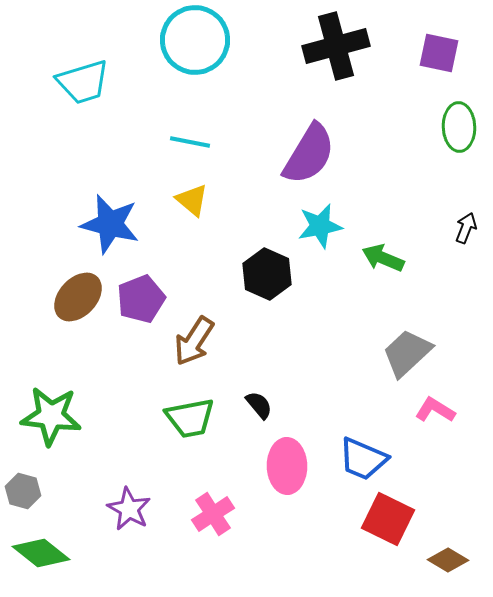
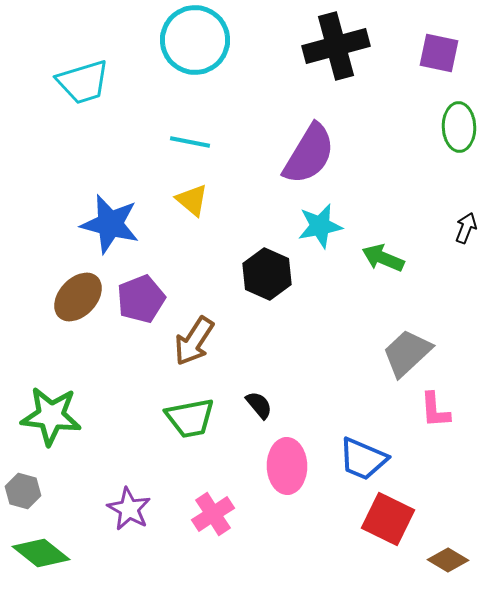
pink L-shape: rotated 126 degrees counterclockwise
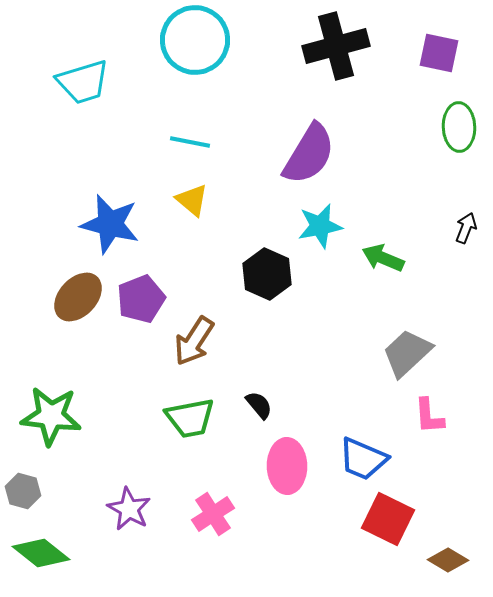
pink L-shape: moved 6 px left, 6 px down
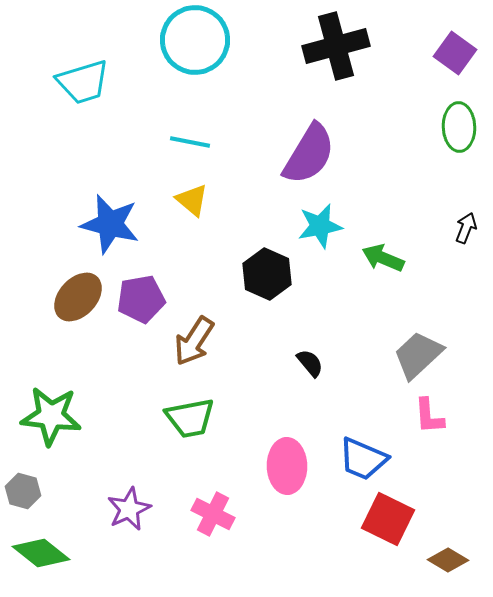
purple square: moved 16 px right; rotated 24 degrees clockwise
purple pentagon: rotated 12 degrees clockwise
gray trapezoid: moved 11 px right, 2 px down
black semicircle: moved 51 px right, 42 px up
purple star: rotated 18 degrees clockwise
pink cross: rotated 30 degrees counterclockwise
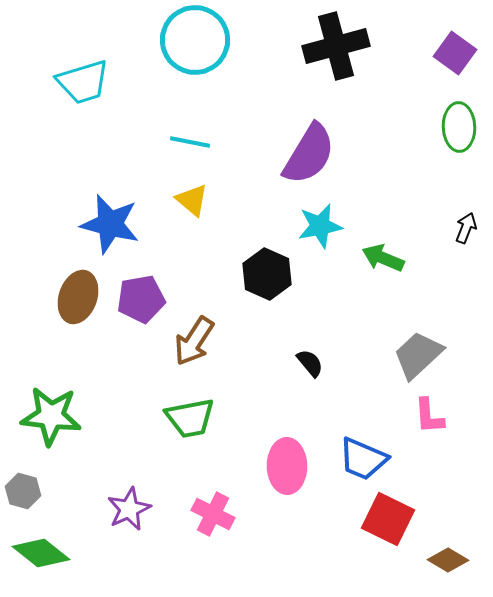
brown ellipse: rotated 24 degrees counterclockwise
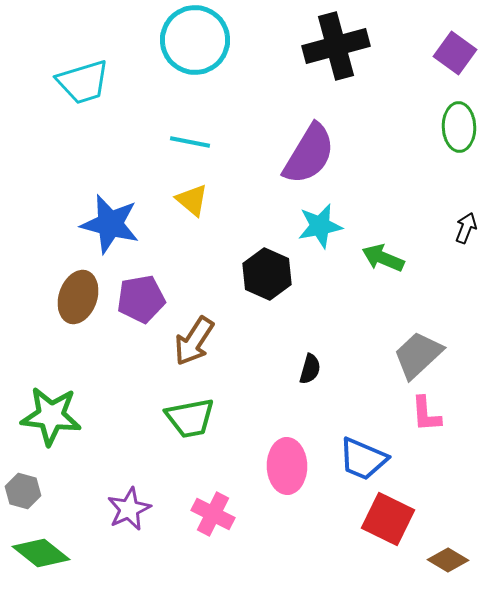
black semicircle: moved 6 px down; rotated 56 degrees clockwise
pink L-shape: moved 3 px left, 2 px up
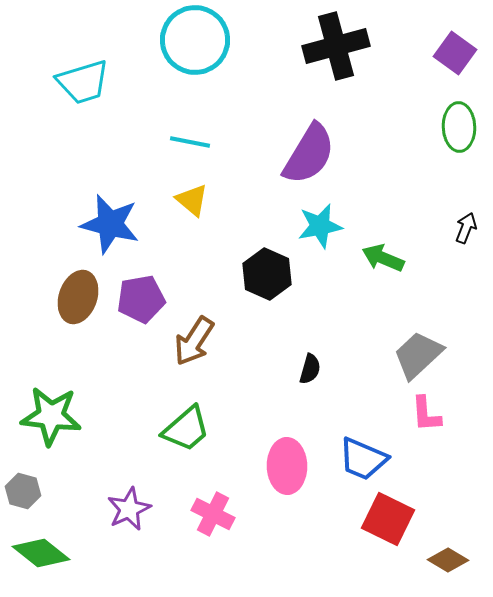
green trapezoid: moved 4 px left, 11 px down; rotated 30 degrees counterclockwise
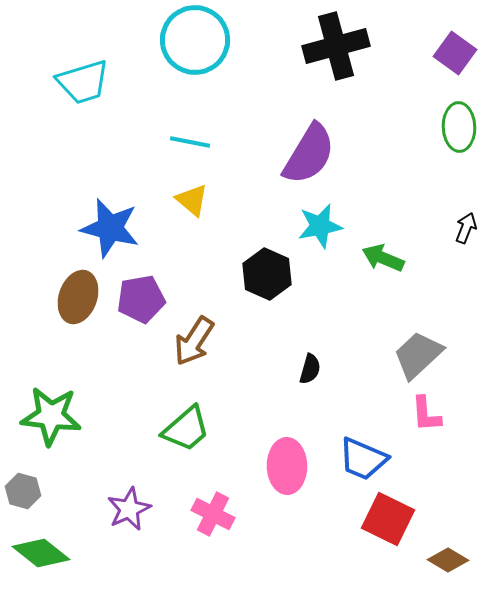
blue star: moved 4 px down
